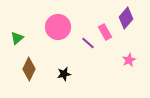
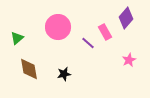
brown diamond: rotated 35 degrees counterclockwise
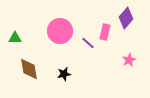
pink circle: moved 2 px right, 4 px down
pink rectangle: rotated 42 degrees clockwise
green triangle: moved 2 px left; rotated 40 degrees clockwise
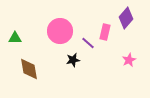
black star: moved 9 px right, 14 px up
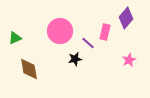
green triangle: rotated 24 degrees counterclockwise
black star: moved 2 px right, 1 px up
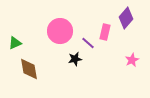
green triangle: moved 5 px down
pink star: moved 3 px right
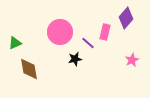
pink circle: moved 1 px down
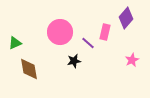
black star: moved 1 px left, 2 px down
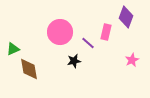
purple diamond: moved 1 px up; rotated 20 degrees counterclockwise
pink rectangle: moved 1 px right
green triangle: moved 2 px left, 6 px down
